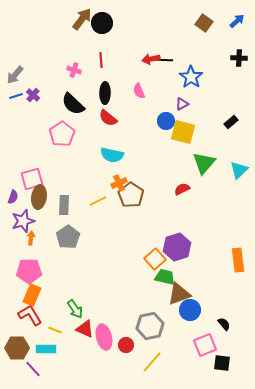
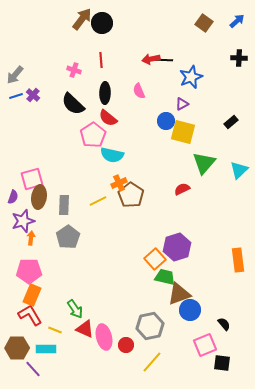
blue star at (191, 77): rotated 15 degrees clockwise
pink pentagon at (62, 134): moved 31 px right, 1 px down
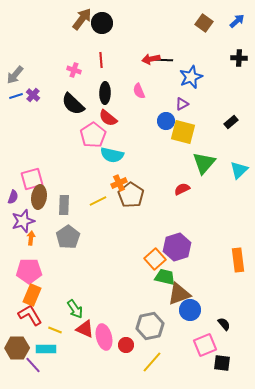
purple line at (33, 369): moved 4 px up
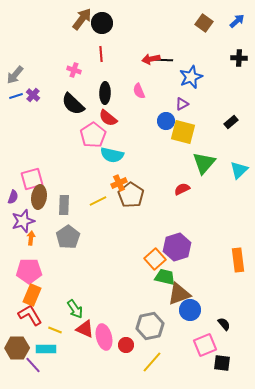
red line at (101, 60): moved 6 px up
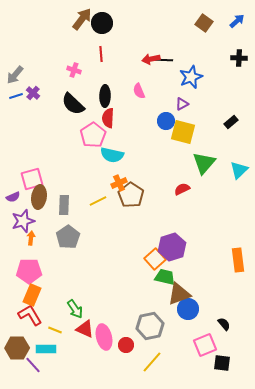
black ellipse at (105, 93): moved 3 px down
purple cross at (33, 95): moved 2 px up
red semicircle at (108, 118): rotated 54 degrees clockwise
purple semicircle at (13, 197): rotated 48 degrees clockwise
purple hexagon at (177, 247): moved 5 px left
blue circle at (190, 310): moved 2 px left, 1 px up
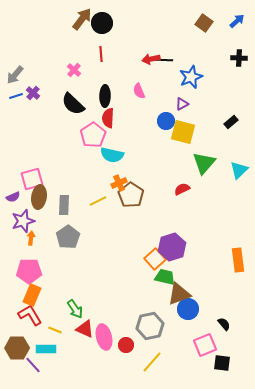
pink cross at (74, 70): rotated 24 degrees clockwise
